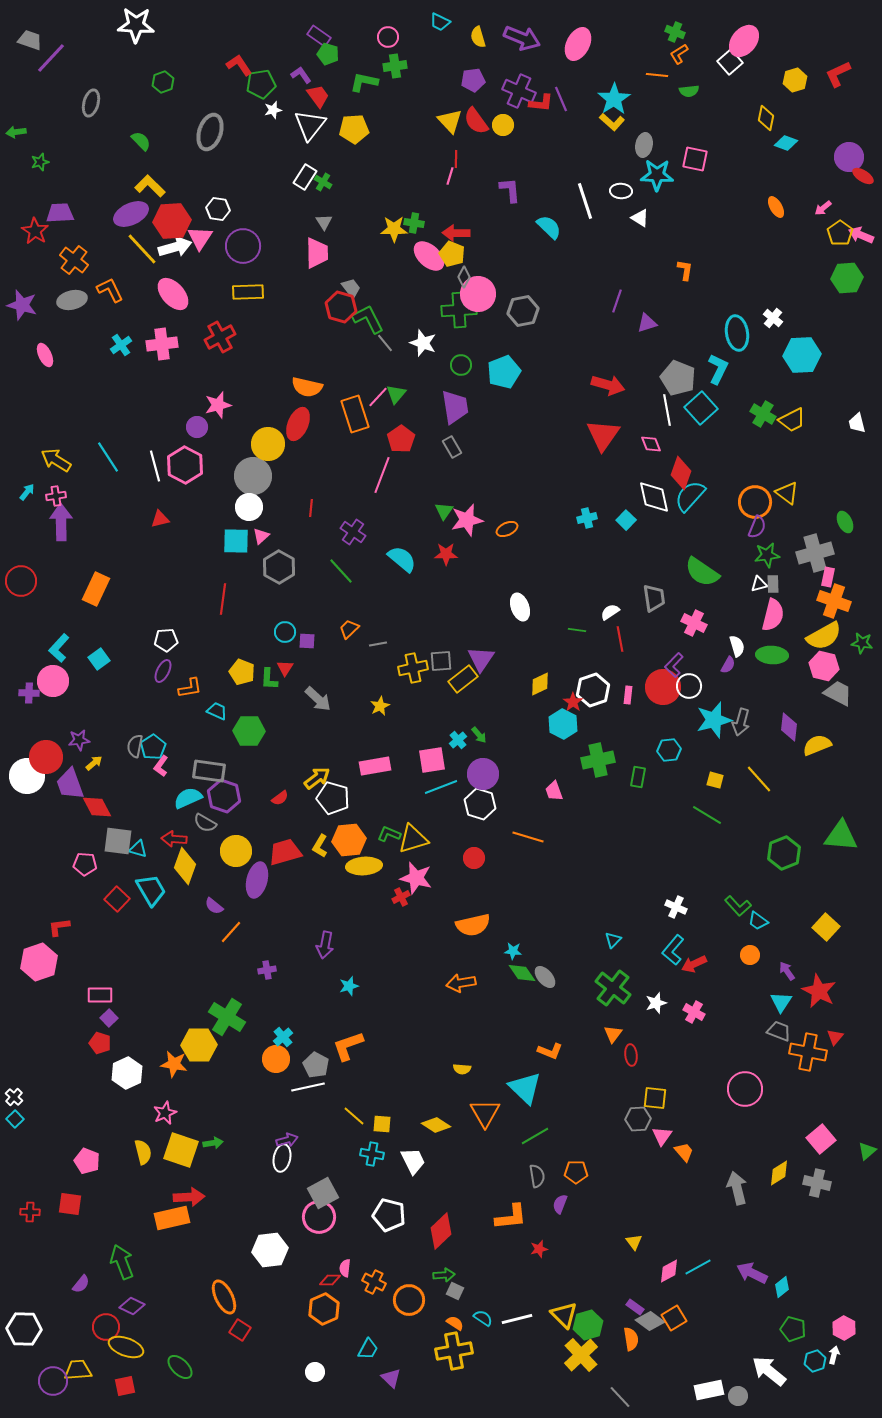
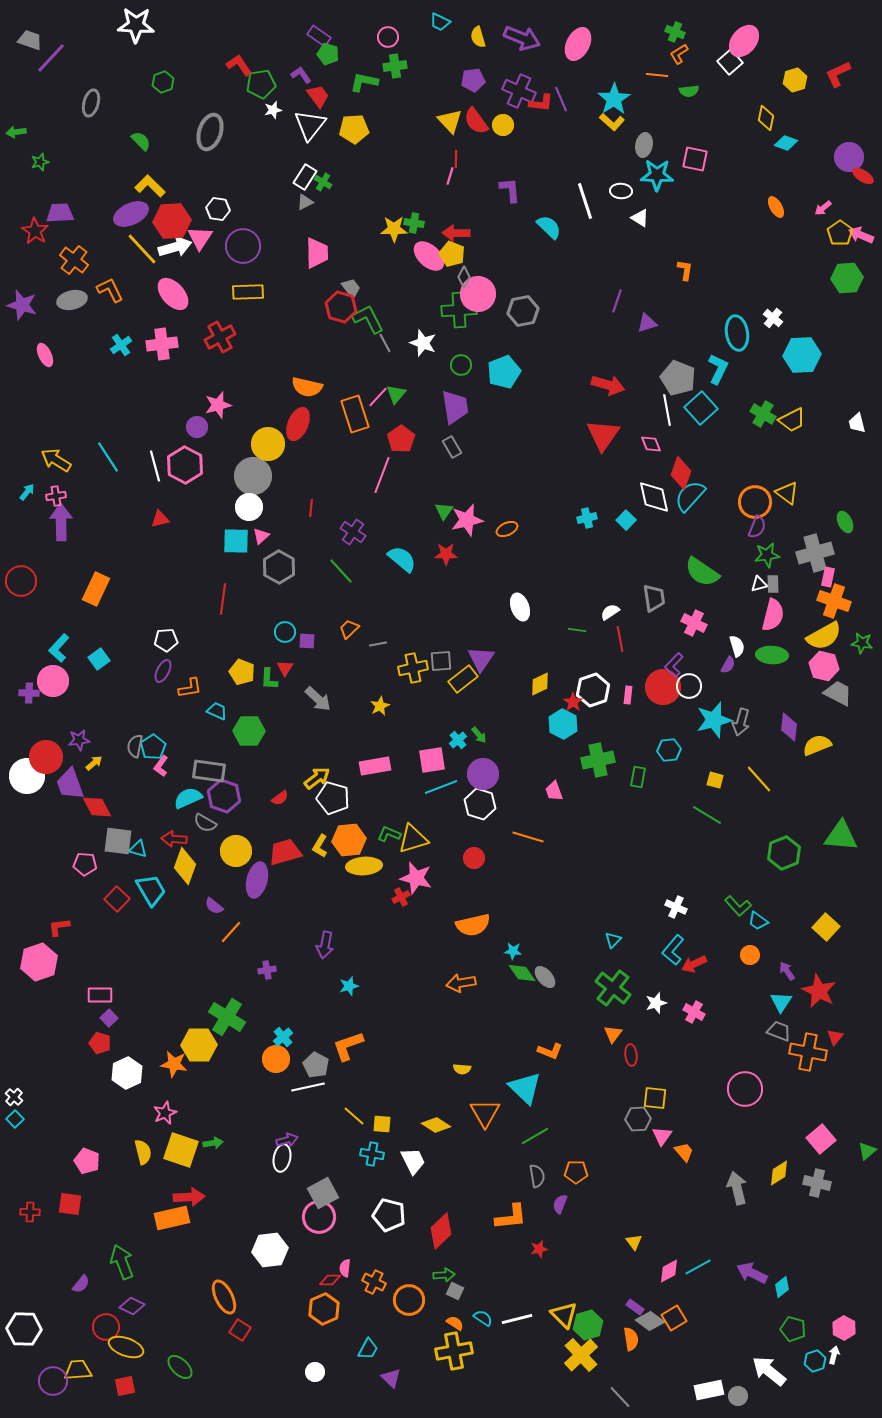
gray triangle at (324, 222): moved 19 px left, 20 px up; rotated 36 degrees clockwise
gray line at (385, 343): rotated 12 degrees clockwise
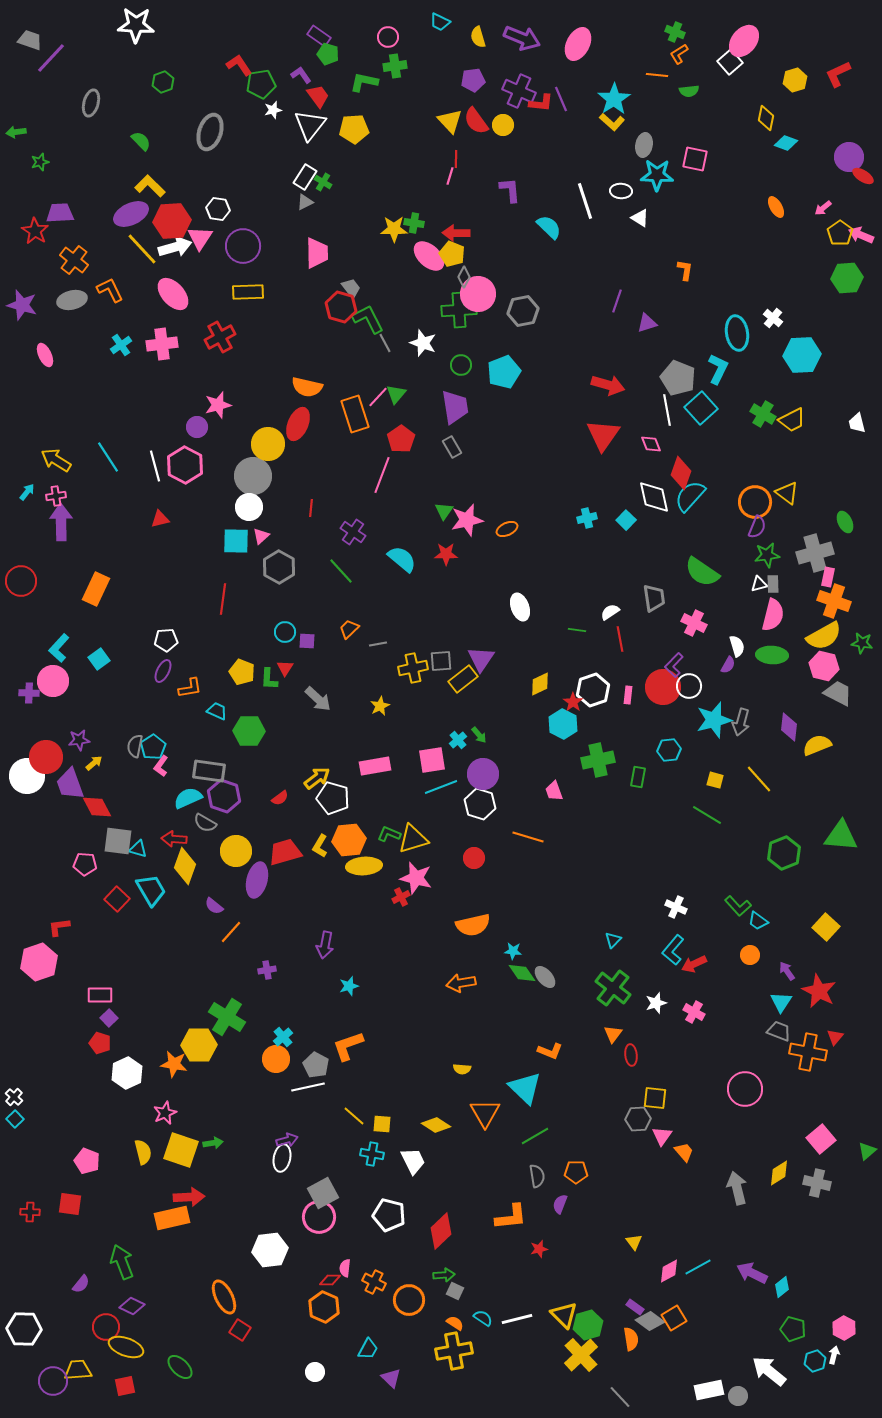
orange hexagon at (324, 1309): moved 2 px up; rotated 12 degrees counterclockwise
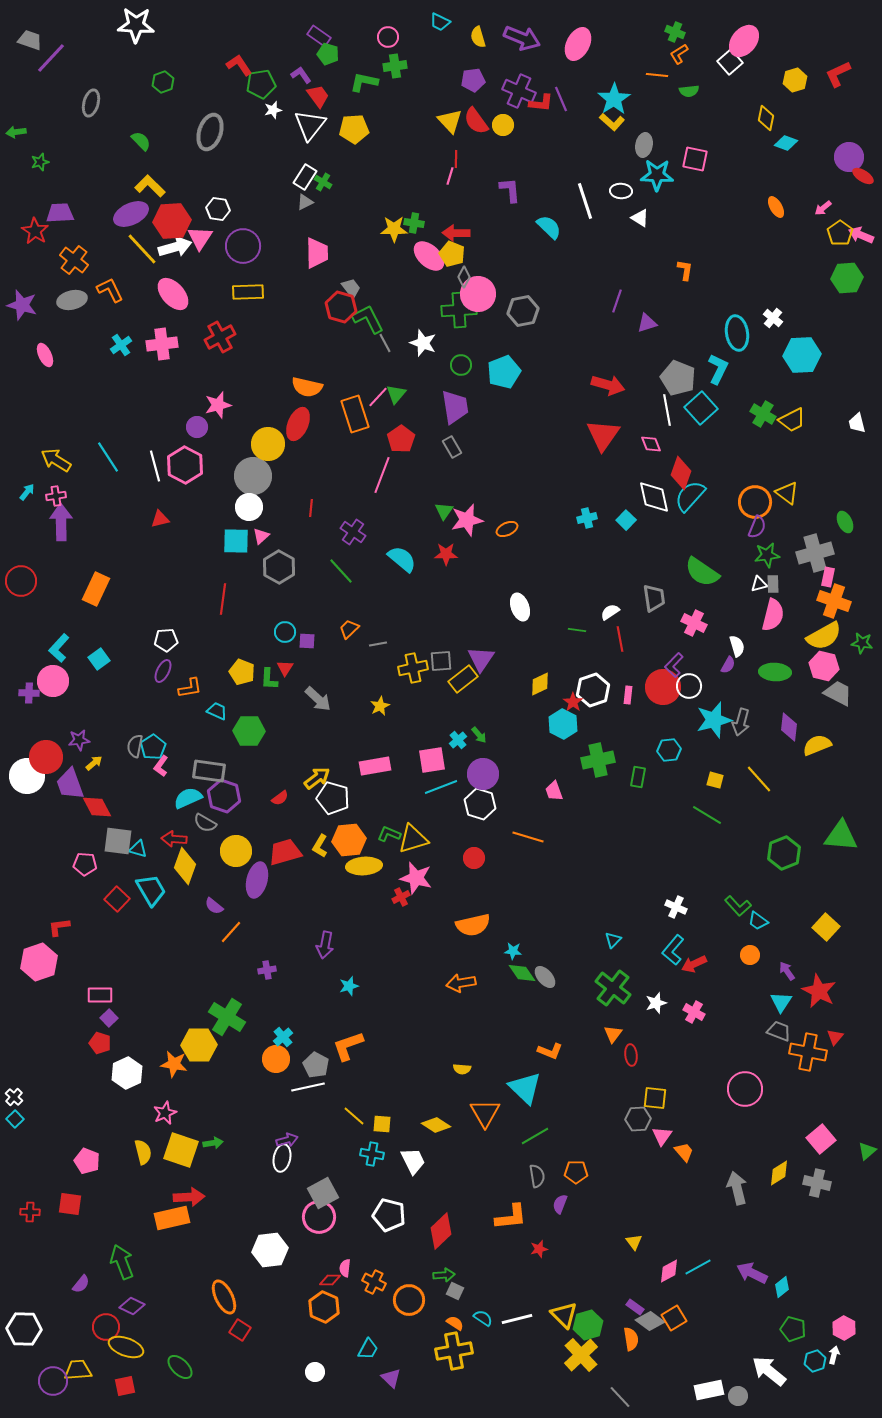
green ellipse at (772, 655): moved 3 px right, 17 px down
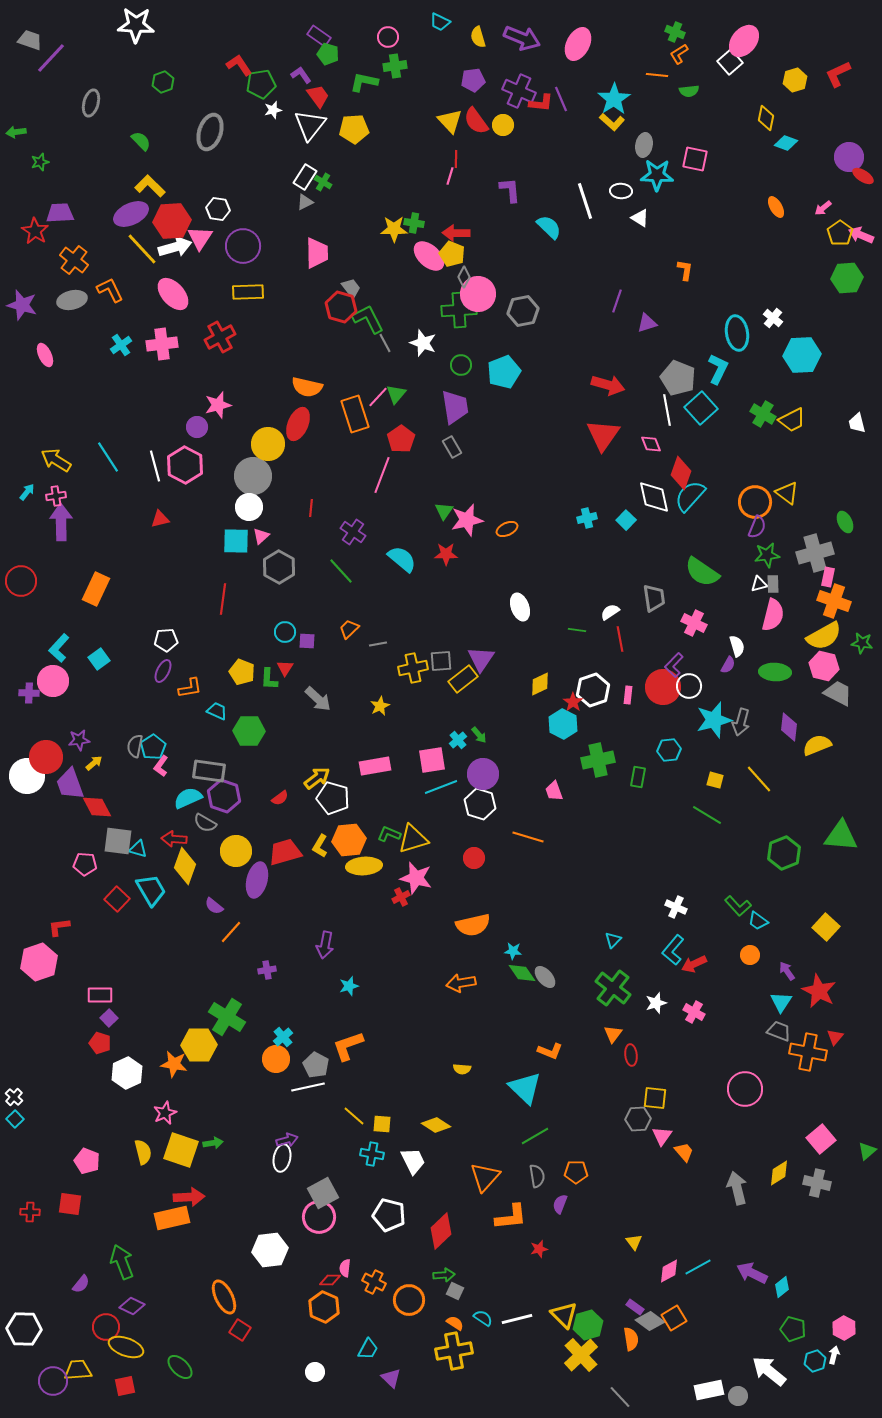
orange triangle at (485, 1113): moved 64 px down; rotated 12 degrees clockwise
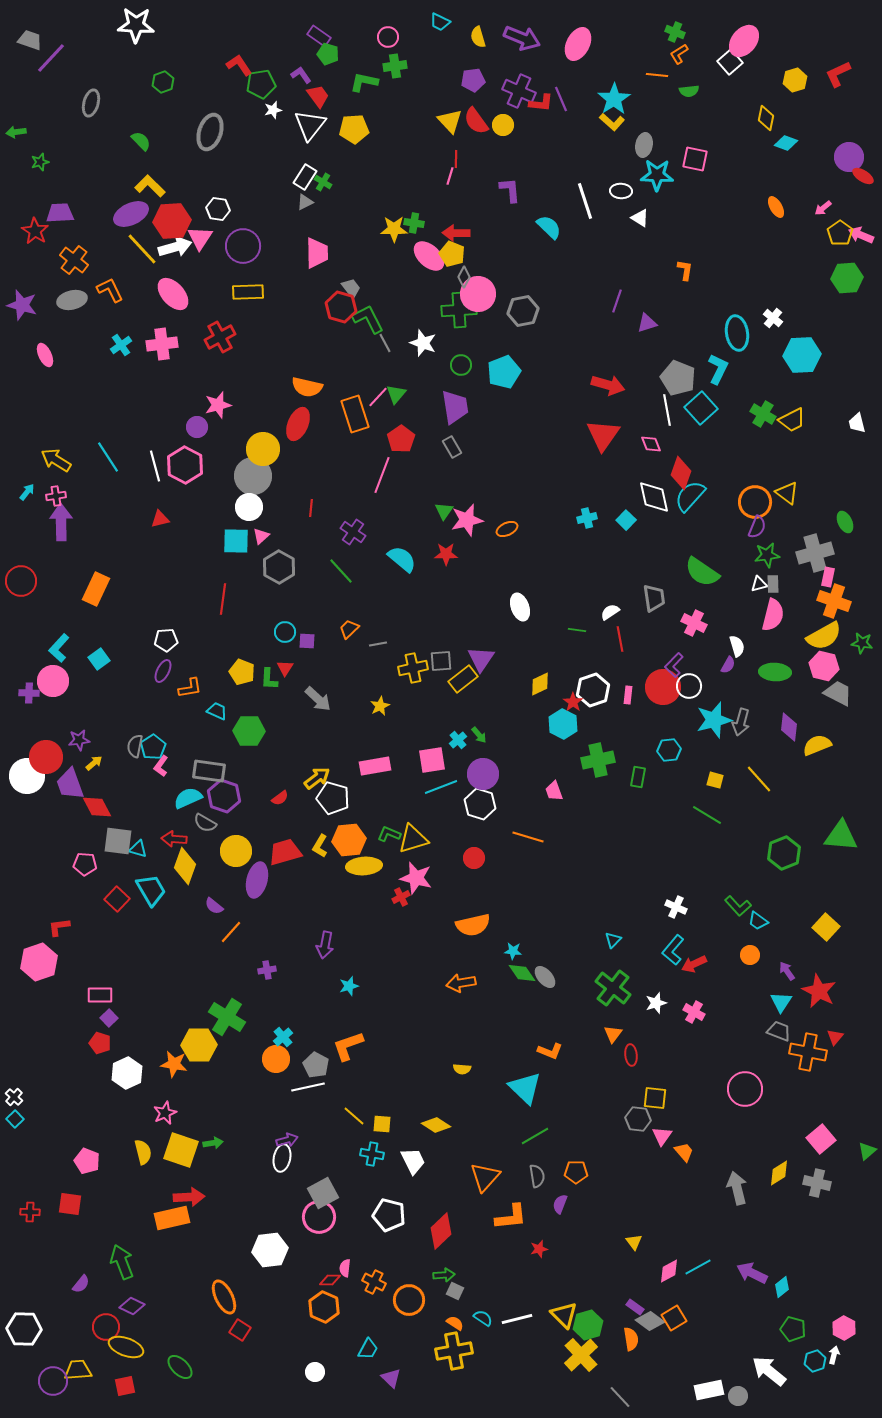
yellow circle at (268, 444): moved 5 px left, 5 px down
gray hexagon at (638, 1119): rotated 10 degrees clockwise
